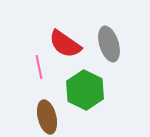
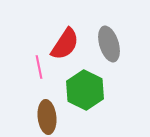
red semicircle: rotated 92 degrees counterclockwise
brown ellipse: rotated 8 degrees clockwise
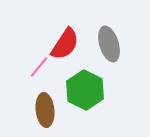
pink line: rotated 50 degrees clockwise
brown ellipse: moved 2 px left, 7 px up
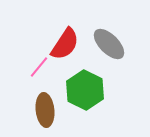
gray ellipse: rotated 28 degrees counterclockwise
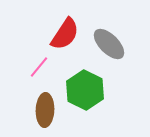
red semicircle: moved 10 px up
brown ellipse: rotated 8 degrees clockwise
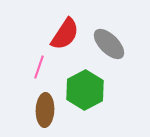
pink line: rotated 20 degrees counterclockwise
green hexagon: rotated 6 degrees clockwise
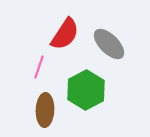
green hexagon: moved 1 px right
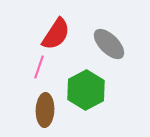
red semicircle: moved 9 px left
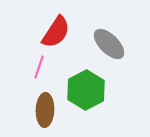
red semicircle: moved 2 px up
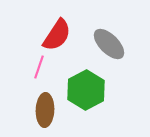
red semicircle: moved 1 px right, 3 px down
